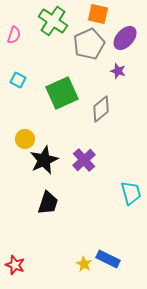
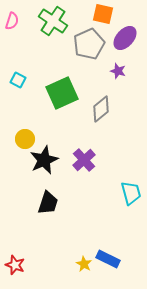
orange square: moved 5 px right
pink semicircle: moved 2 px left, 14 px up
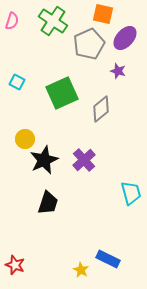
cyan square: moved 1 px left, 2 px down
yellow star: moved 3 px left, 6 px down
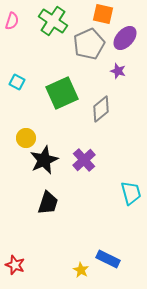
yellow circle: moved 1 px right, 1 px up
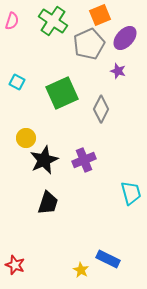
orange square: moved 3 px left, 1 px down; rotated 35 degrees counterclockwise
gray diamond: rotated 24 degrees counterclockwise
purple cross: rotated 20 degrees clockwise
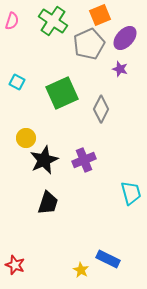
purple star: moved 2 px right, 2 px up
